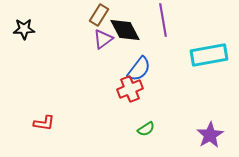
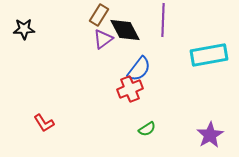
purple line: rotated 12 degrees clockwise
red L-shape: rotated 50 degrees clockwise
green semicircle: moved 1 px right
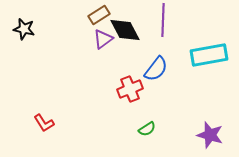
brown rectangle: rotated 25 degrees clockwise
black star: rotated 15 degrees clockwise
blue semicircle: moved 17 px right
purple star: rotated 24 degrees counterclockwise
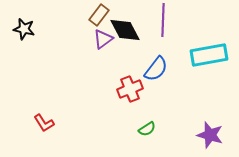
brown rectangle: rotated 20 degrees counterclockwise
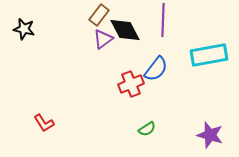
red cross: moved 1 px right, 5 px up
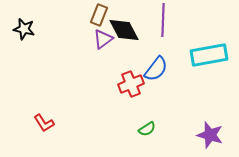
brown rectangle: rotated 15 degrees counterclockwise
black diamond: moved 1 px left
